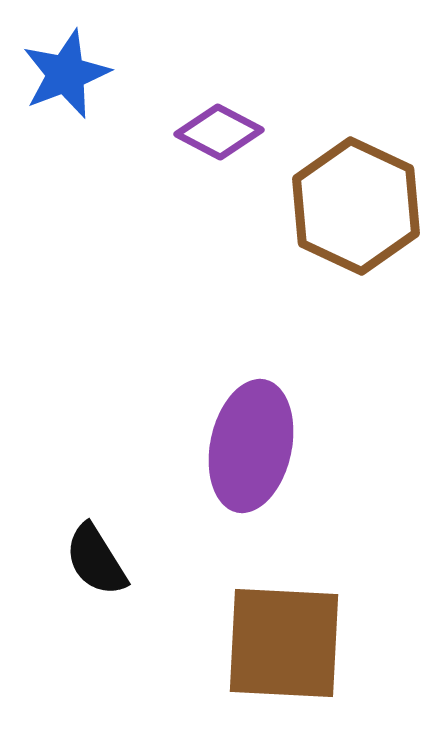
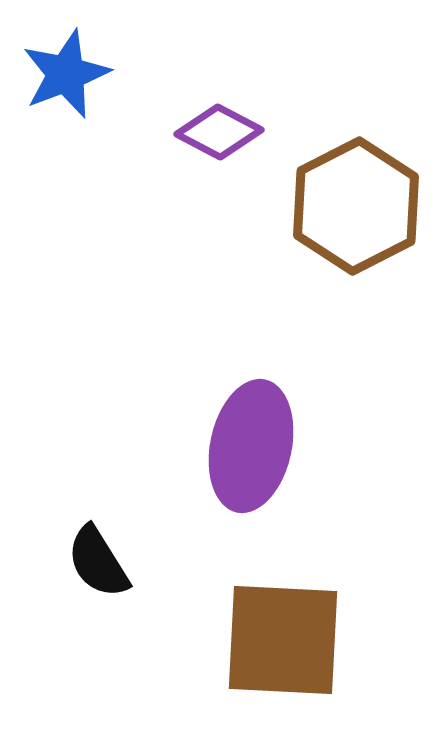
brown hexagon: rotated 8 degrees clockwise
black semicircle: moved 2 px right, 2 px down
brown square: moved 1 px left, 3 px up
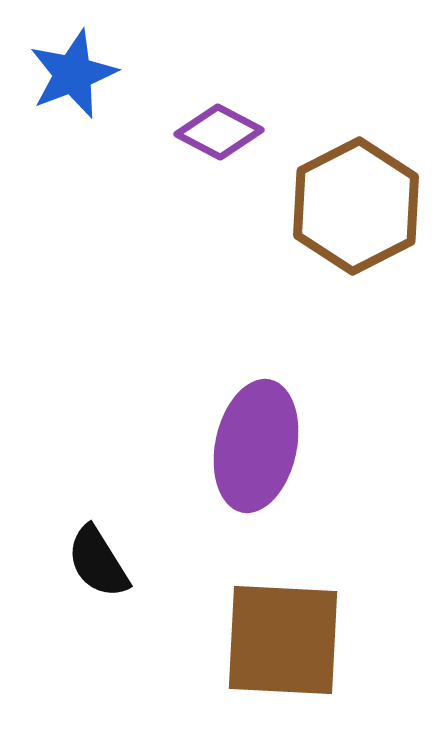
blue star: moved 7 px right
purple ellipse: moved 5 px right
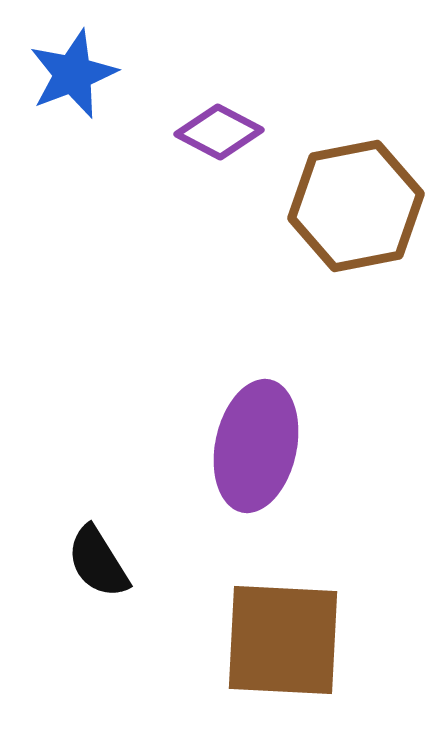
brown hexagon: rotated 16 degrees clockwise
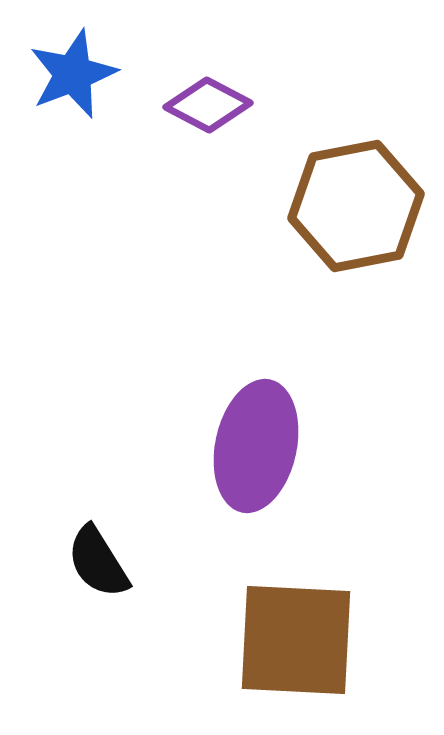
purple diamond: moved 11 px left, 27 px up
brown square: moved 13 px right
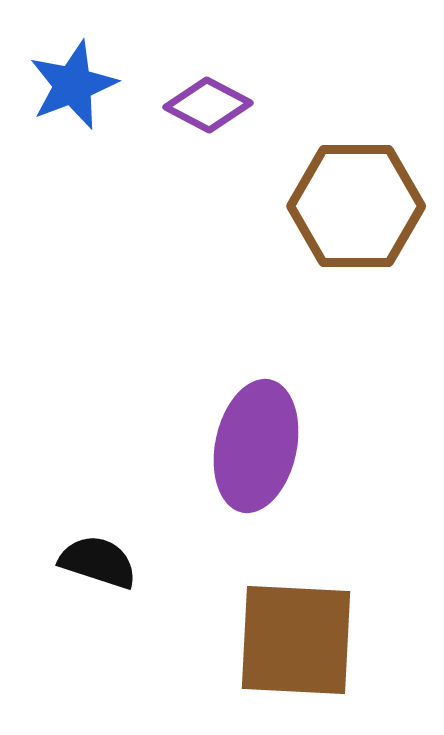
blue star: moved 11 px down
brown hexagon: rotated 11 degrees clockwise
black semicircle: rotated 140 degrees clockwise
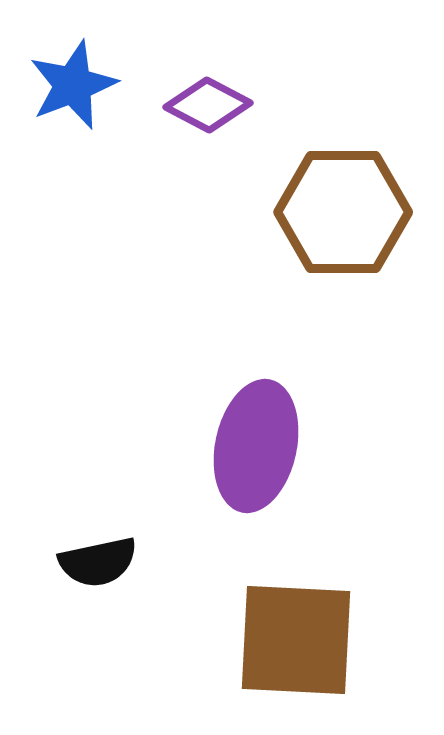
brown hexagon: moved 13 px left, 6 px down
black semicircle: rotated 150 degrees clockwise
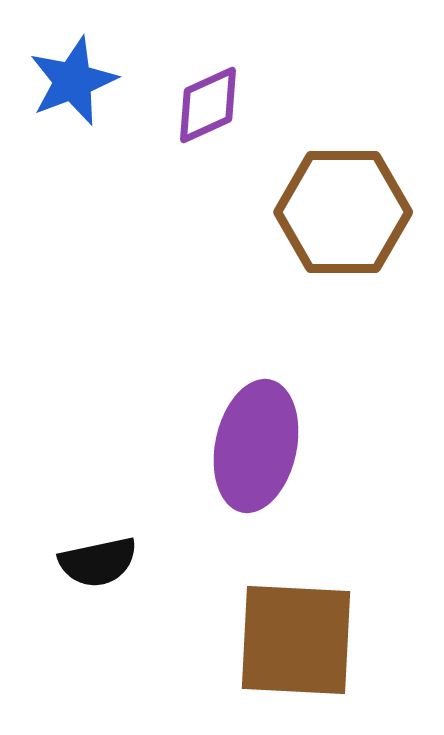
blue star: moved 4 px up
purple diamond: rotated 52 degrees counterclockwise
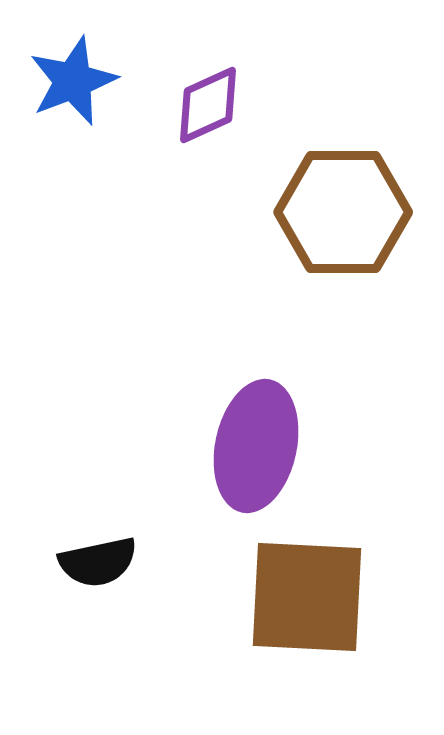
brown square: moved 11 px right, 43 px up
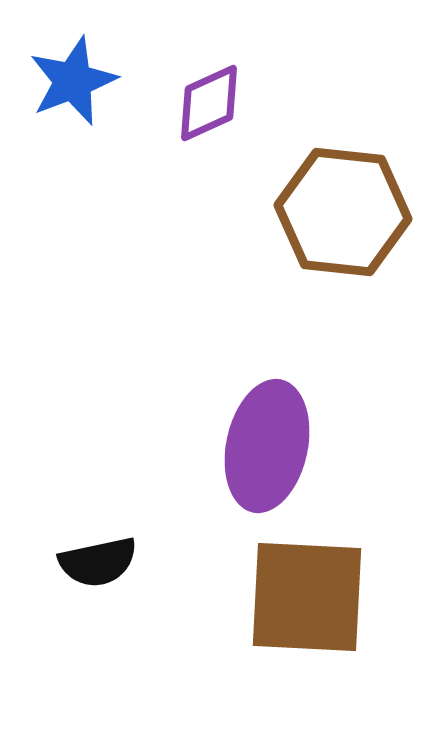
purple diamond: moved 1 px right, 2 px up
brown hexagon: rotated 6 degrees clockwise
purple ellipse: moved 11 px right
